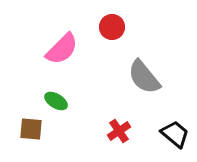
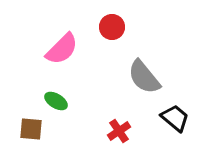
black trapezoid: moved 16 px up
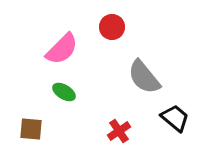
green ellipse: moved 8 px right, 9 px up
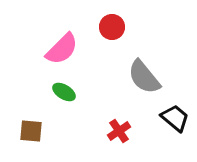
brown square: moved 2 px down
